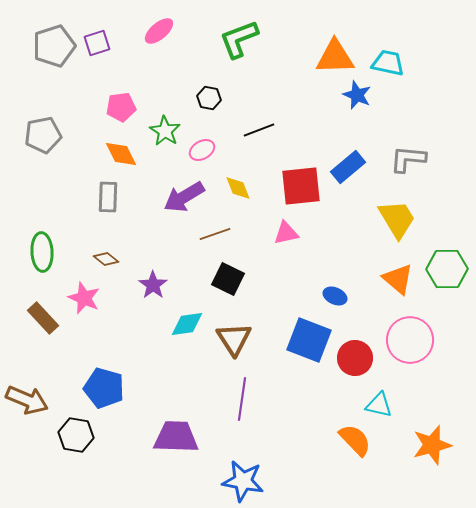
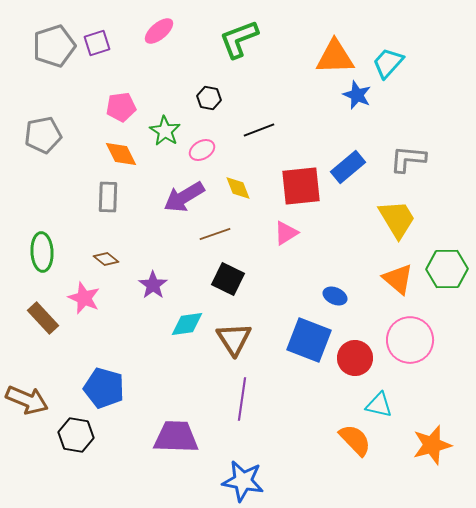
cyan trapezoid at (388, 63): rotated 60 degrees counterclockwise
pink triangle at (286, 233): rotated 20 degrees counterclockwise
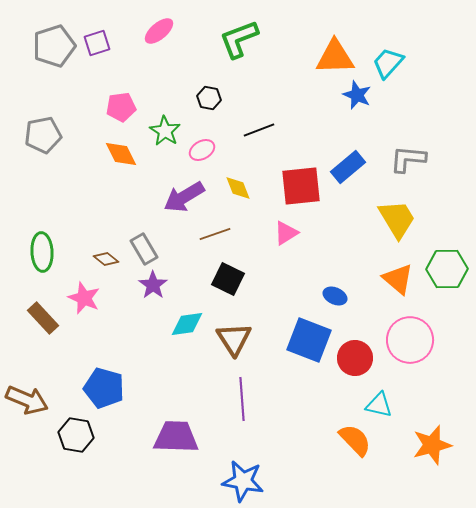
gray rectangle at (108, 197): moved 36 px right, 52 px down; rotated 32 degrees counterclockwise
purple line at (242, 399): rotated 12 degrees counterclockwise
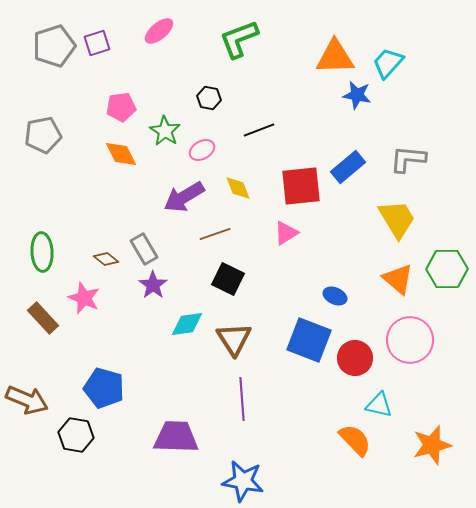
blue star at (357, 95): rotated 12 degrees counterclockwise
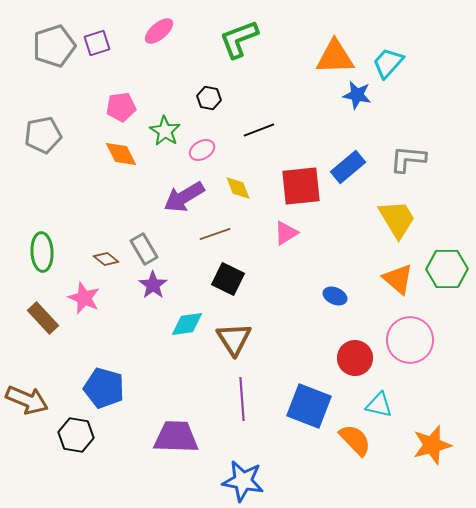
blue square at (309, 340): moved 66 px down
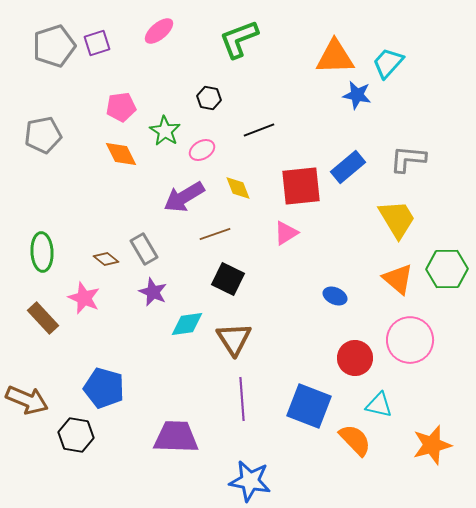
purple star at (153, 285): moved 7 px down; rotated 12 degrees counterclockwise
blue star at (243, 481): moved 7 px right
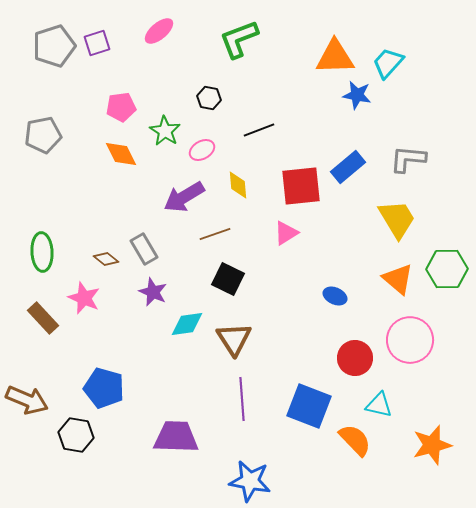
yellow diamond at (238, 188): moved 3 px up; rotated 16 degrees clockwise
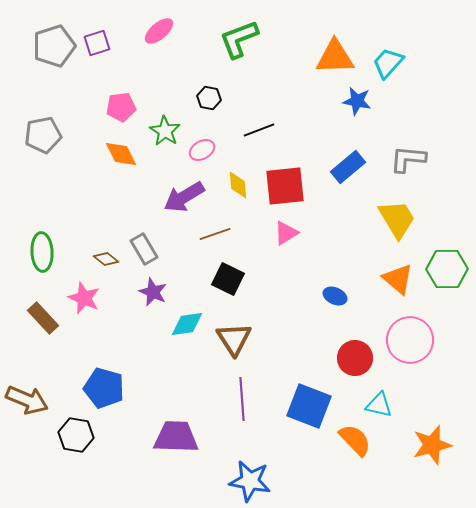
blue star at (357, 95): moved 6 px down
red square at (301, 186): moved 16 px left
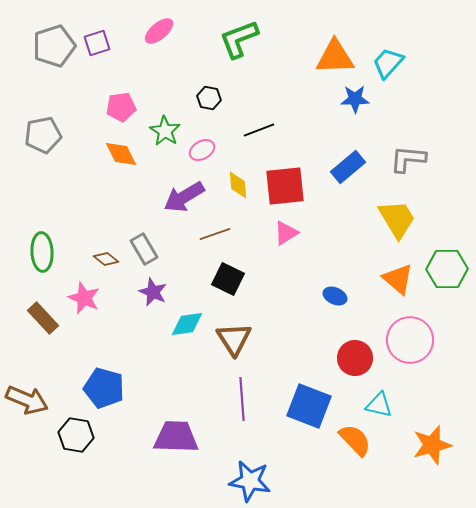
blue star at (357, 101): moved 2 px left, 2 px up; rotated 12 degrees counterclockwise
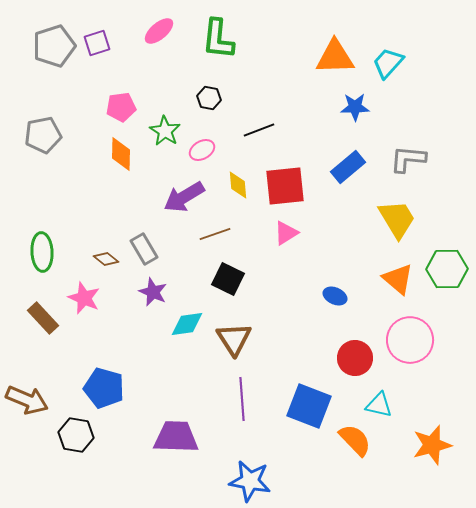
green L-shape at (239, 39): moved 21 px left; rotated 63 degrees counterclockwise
blue star at (355, 99): moved 8 px down
orange diamond at (121, 154): rotated 28 degrees clockwise
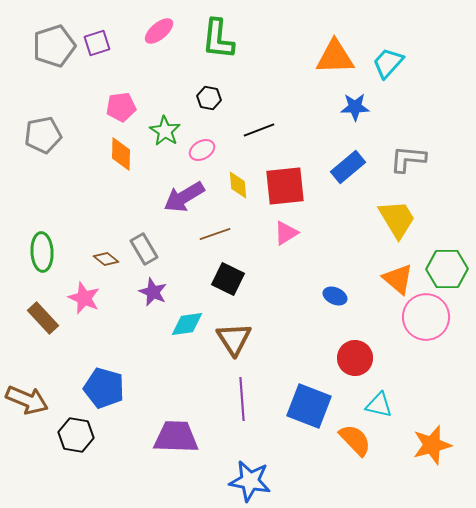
pink circle at (410, 340): moved 16 px right, 23 px up
